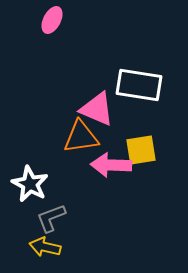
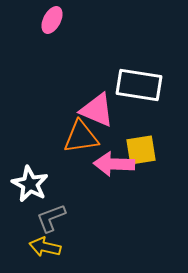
pink triangle: moved 1 px down
pink arrow: moved 3 px right, 1 px up
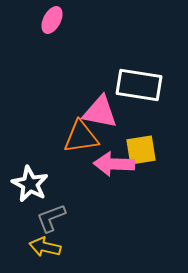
pink triangle: moved 3 px right, 2 px down; rotated 12 degrees counterclockwise
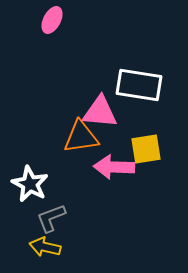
pink triangle: rotated 6 degrees counterclockwise
yellow square: moved 5 px right, 1 px up
pink arrow: moved 3 px down
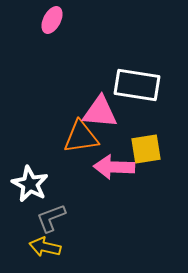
white rectangle: moved 2 px left
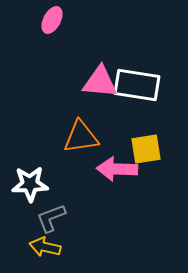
pink triangle: moved 30 px up
pink arrow: moved 3 px right, 2 px down
white star: rotated 30 degrees counterclockwise
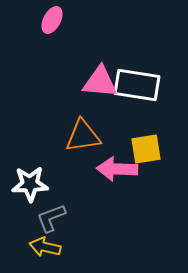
orange triangle: moved 2 px right, 1 px up
